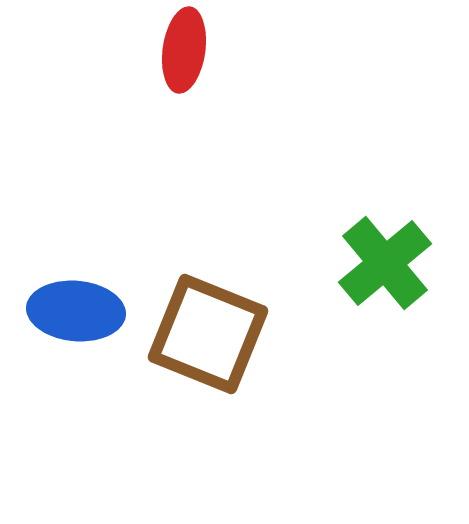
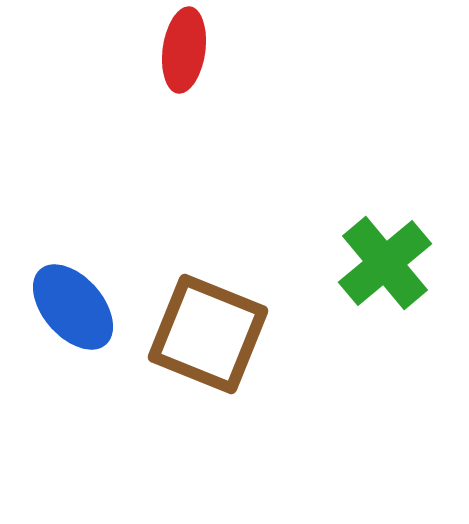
blue ellipse: moved 3 px left, 4 px up; rotated 44 degrees clockwise
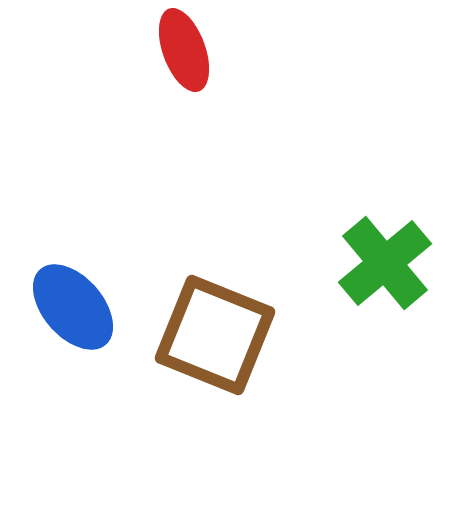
red ellipse: rotated 28 degrees counterclockwise
brown square: moved 7 px right, 1 px down
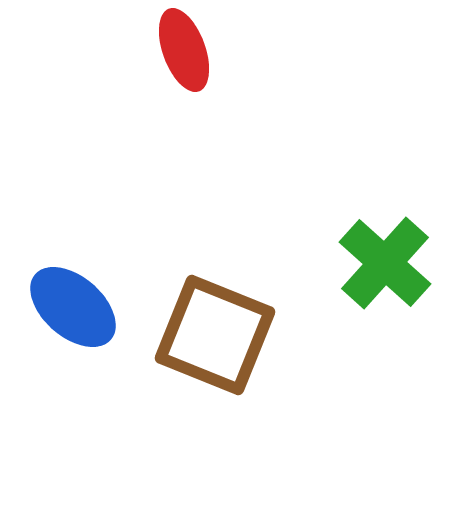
green cross: rotated 8 degrees counterclockwise
blue ellipse: rotated 8 degrees counterclockwise
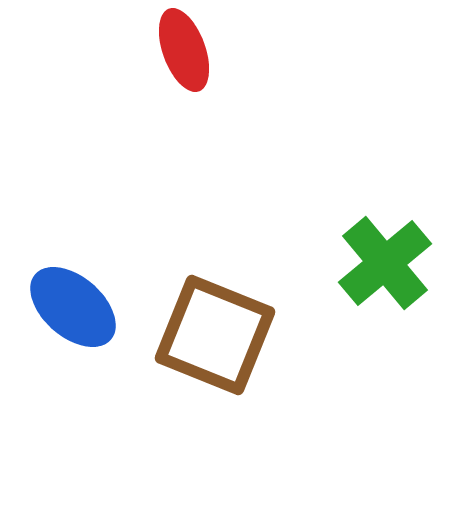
green cross: rotated 8 degrees clockwise
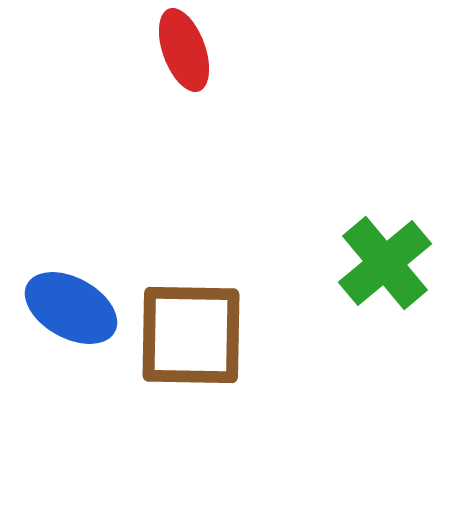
blue ellipse: moved 2 px left, 1 px down; rotated 12 degrees counterclockwise
brown square: moved 24 px left; rotated 21 degrees counterclockwise
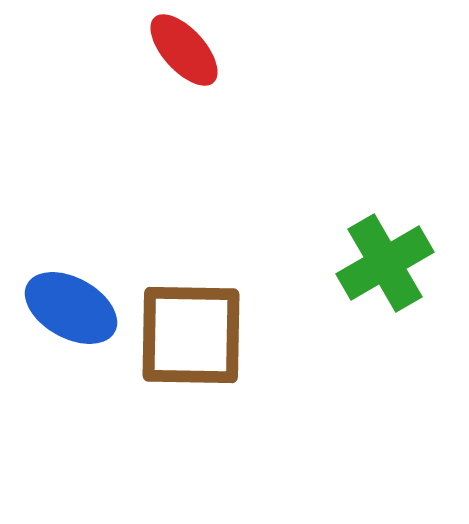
red ellipse: rotated 22 degrees counterclockwise
green cross: rotated 10 degrees clockwise
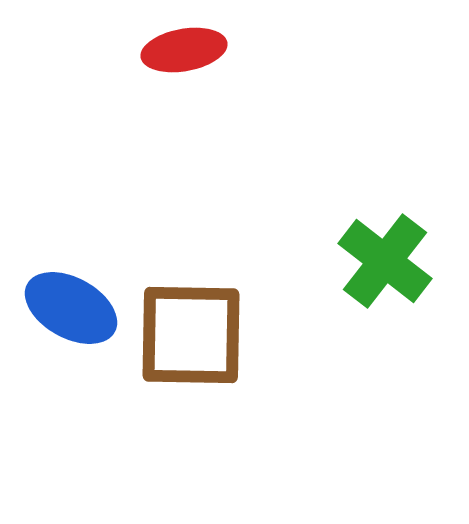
red ellipse: rotated 58 degrees counterclockwise
green cross: moved 2 px up; rotated 22 degrees counterclockwise
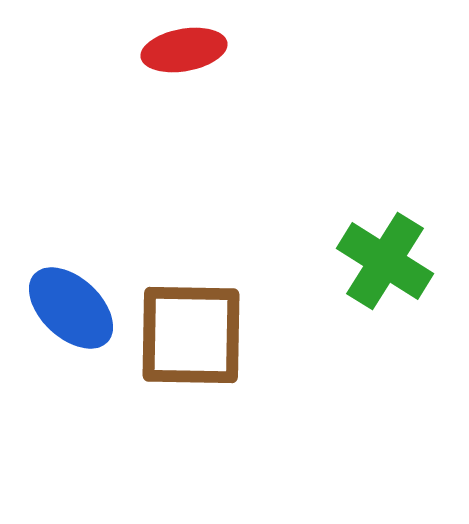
green cross: rotated 6 degrees counterclockwise
blue ellipse: rotated 14 degrees clockwise
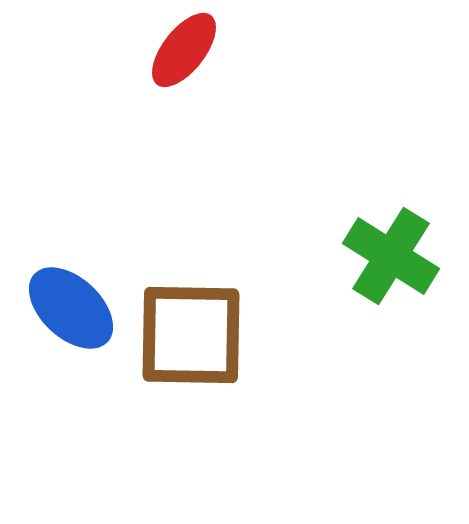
red ellipse: rotated 42 degrees counterclockwise
green cross: moved 6 px right, 5 px up
